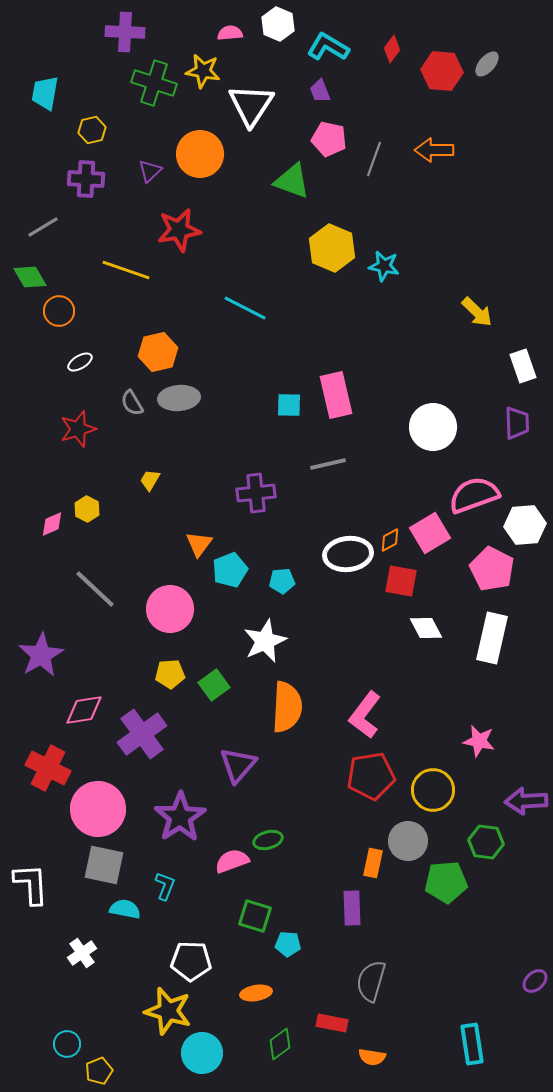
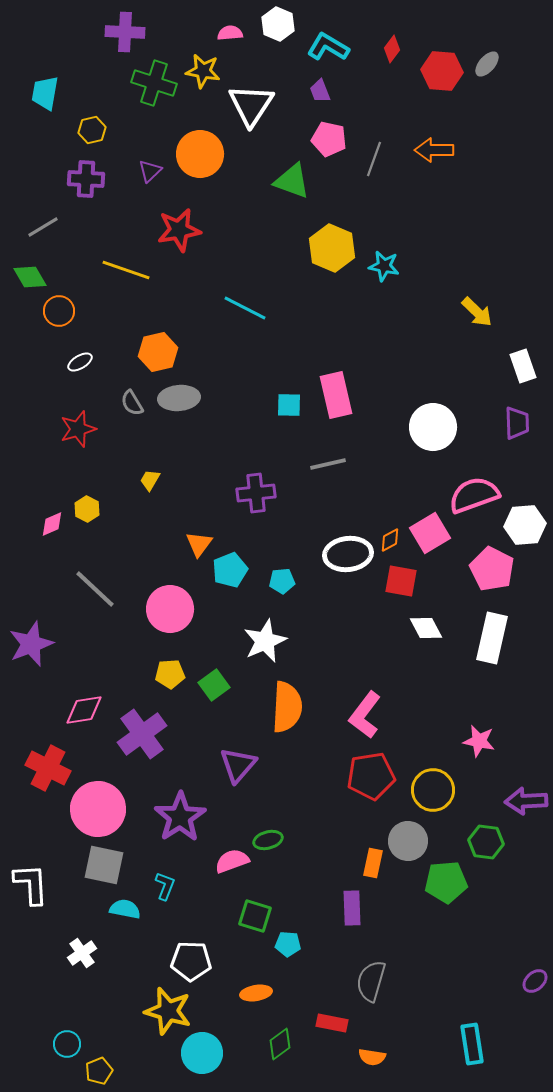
purple star at (41, 655): moved 10 px left, 11 px up; rotated 9 degrees clockwise
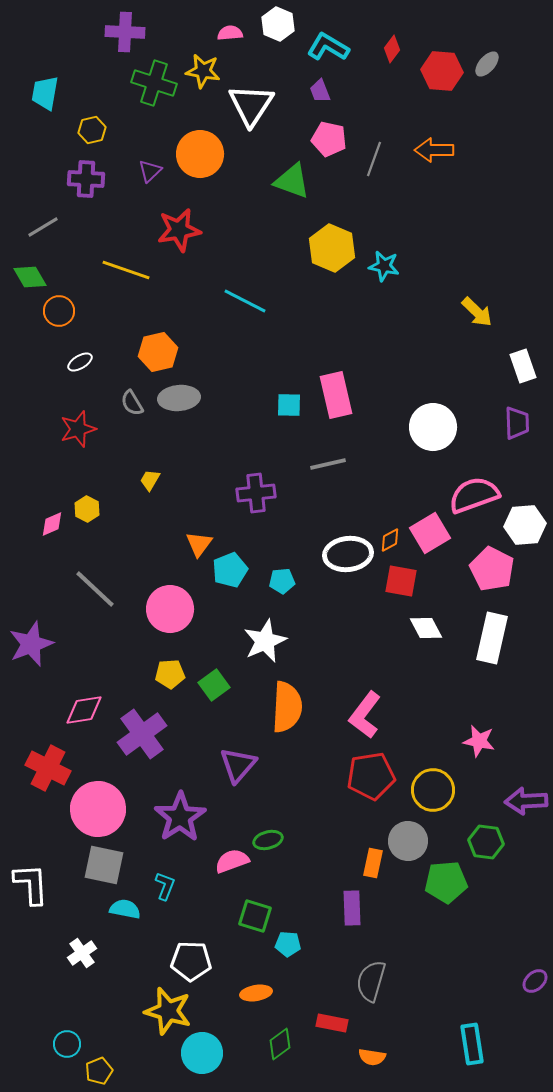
cyan line at (245, 308): moved 7 px up
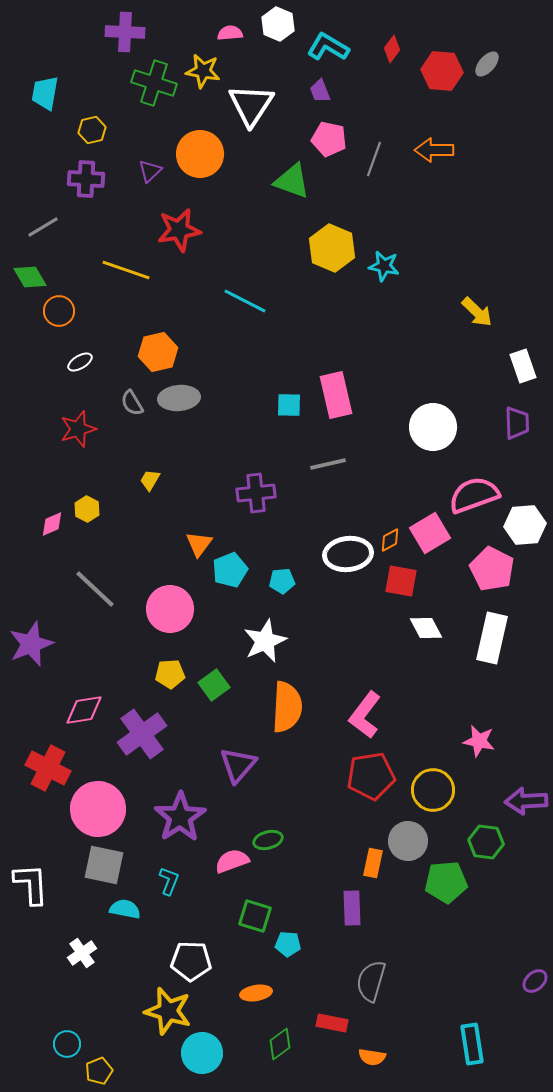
cyan L-shape at (165, 886): moved 4 px right, 5 px up
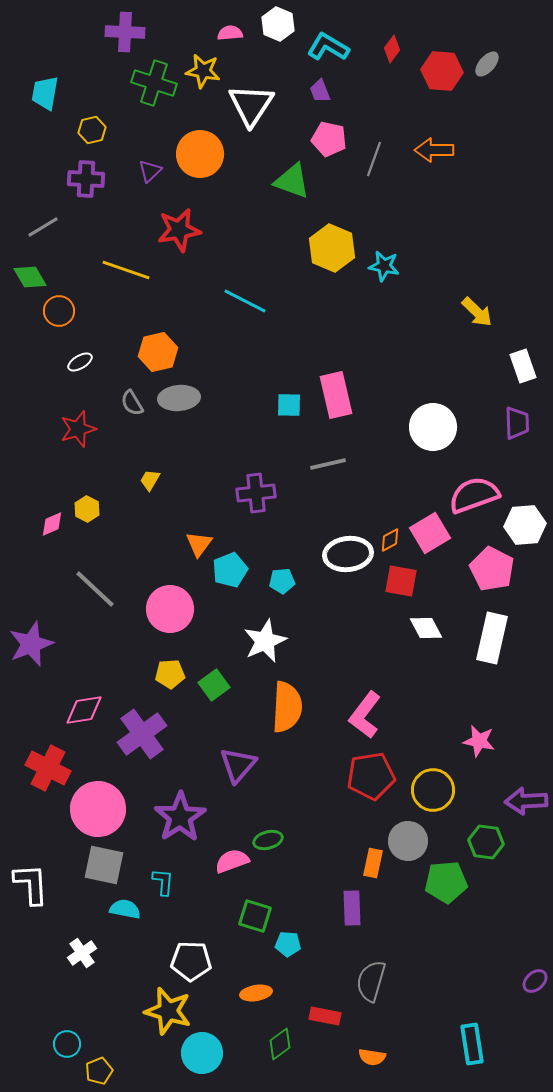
cyan L-shape at (169, 881): moved 6 px left, 1 px down; rotated 16 degrees counterclockwise
red rectangle at (332, 1023): moved 7 px left, 7 px up
